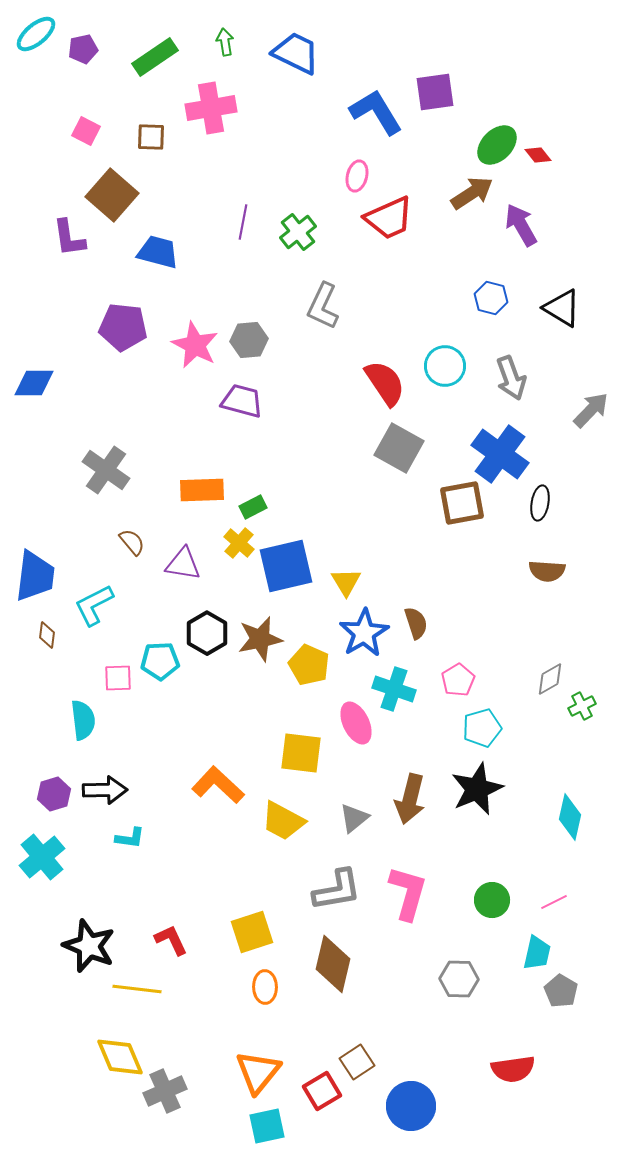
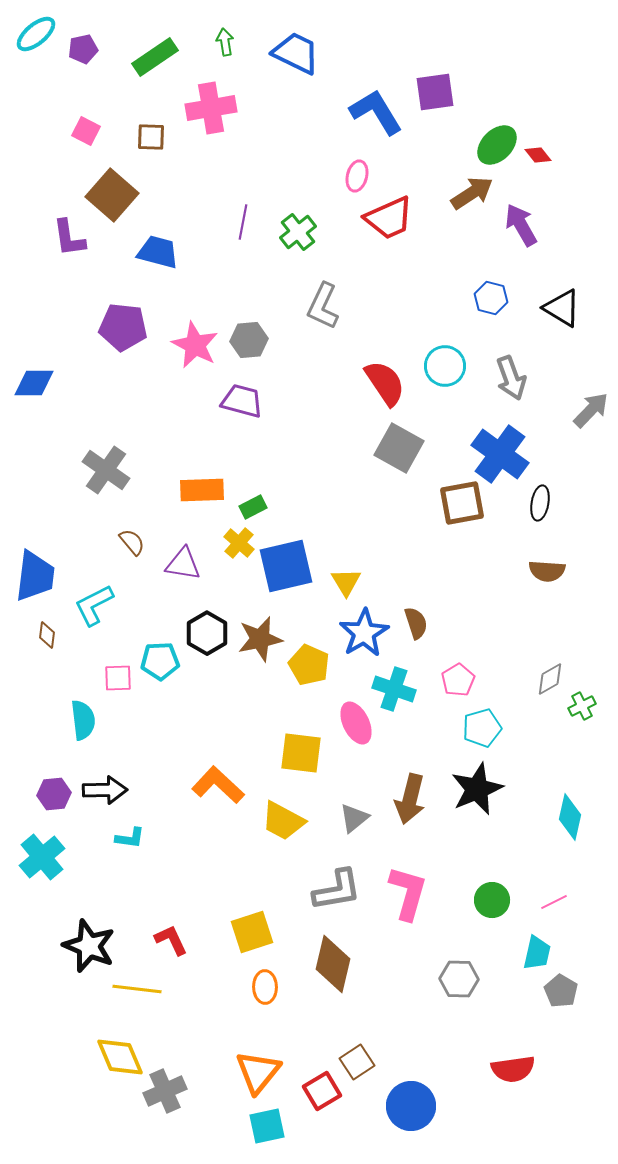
purple hexagon at (54, 794): rotated 12 degrees clockwise
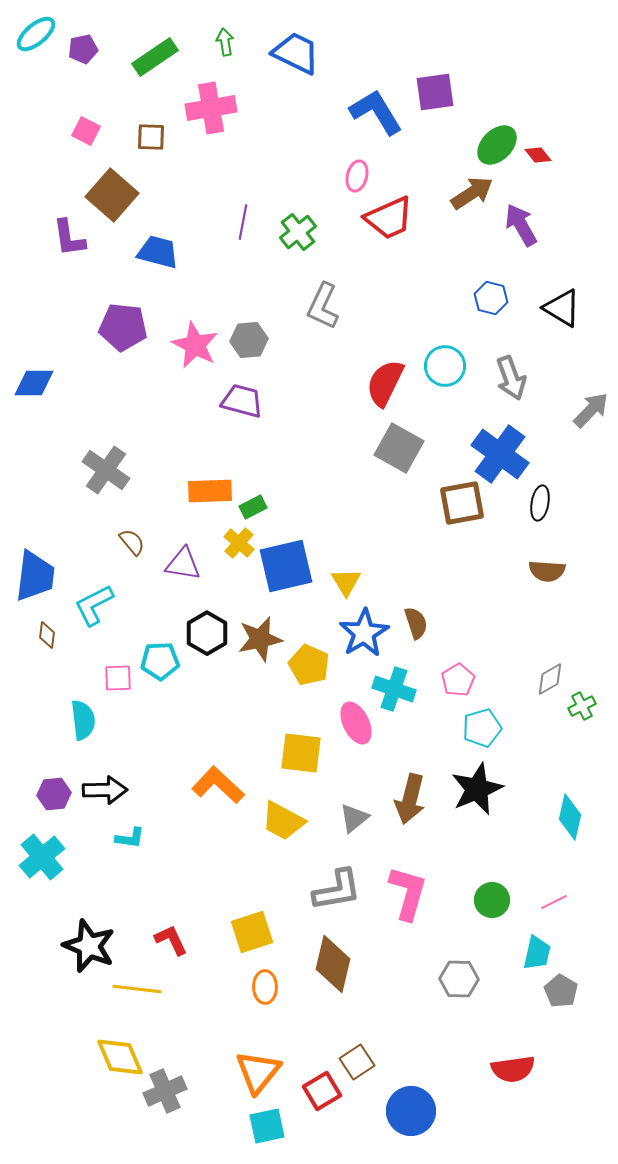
red semicircle at (385, 383): rotated 120 degrees counterclockwise
orange rectangle at (202, 490): moved 8 px right, 1 px down
blue circle at (411, 1106): moved 5 px down
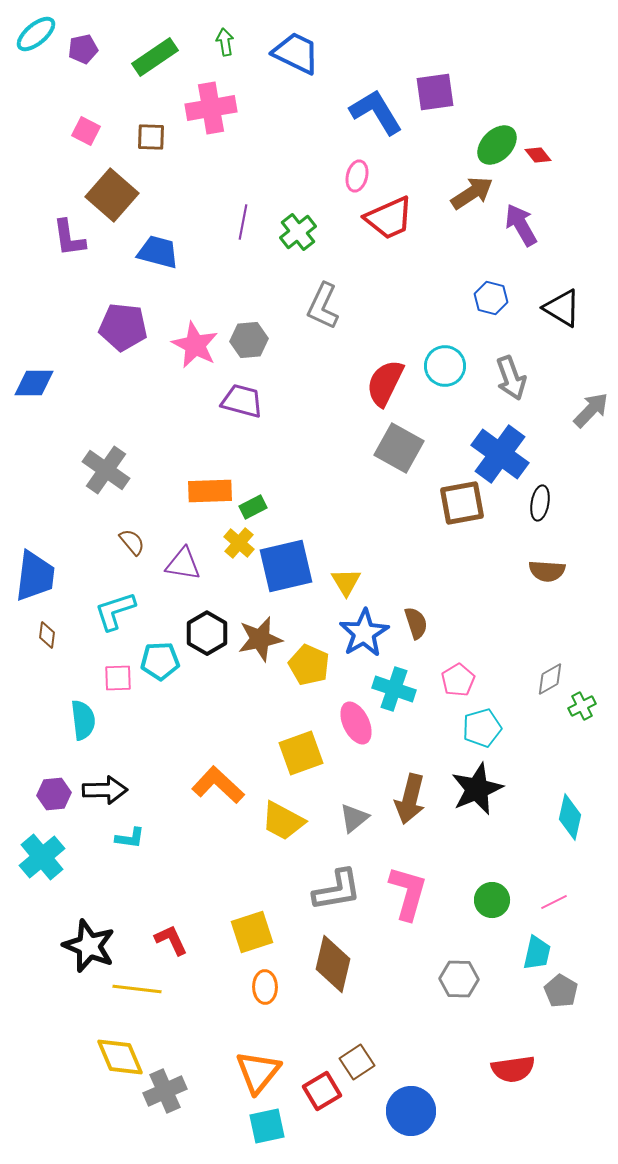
cyan L-shape at (94, 605): moved 21 px right, 6 px down; rotated 9 degrees clockwise
yellow square at (301, 753): rotated 27 degrees counterclockwise
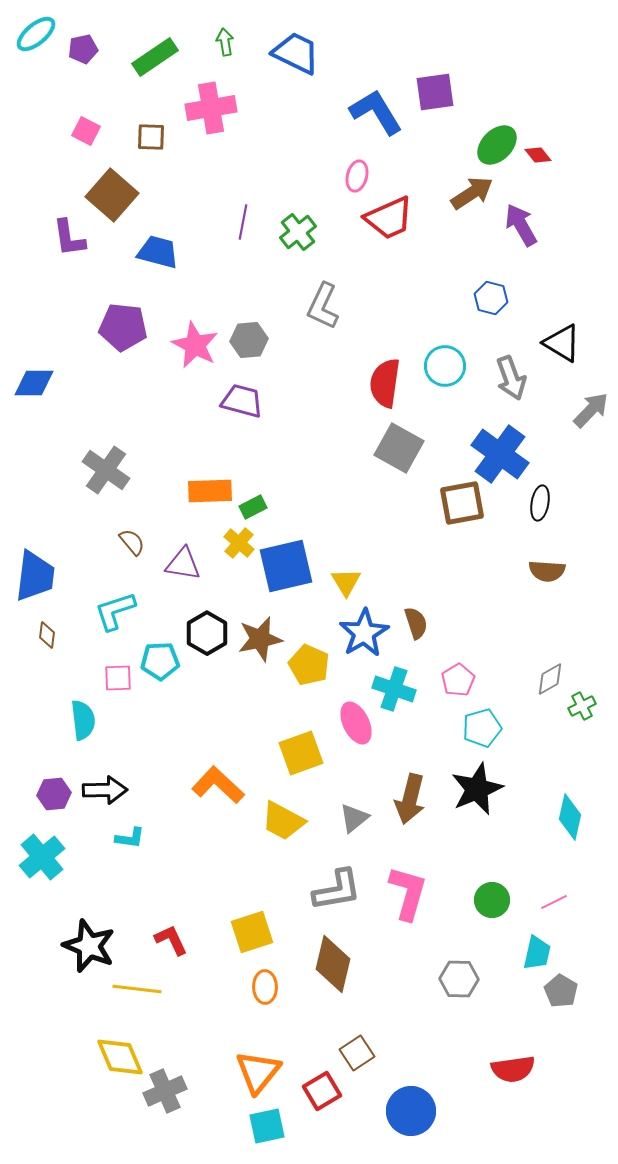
black triangle at (562, 308): moved 35 px down
red semicircle at (385, 383): rotated 18 degrees counterclockwise
brown square at (357, 1062): moved 9 px up
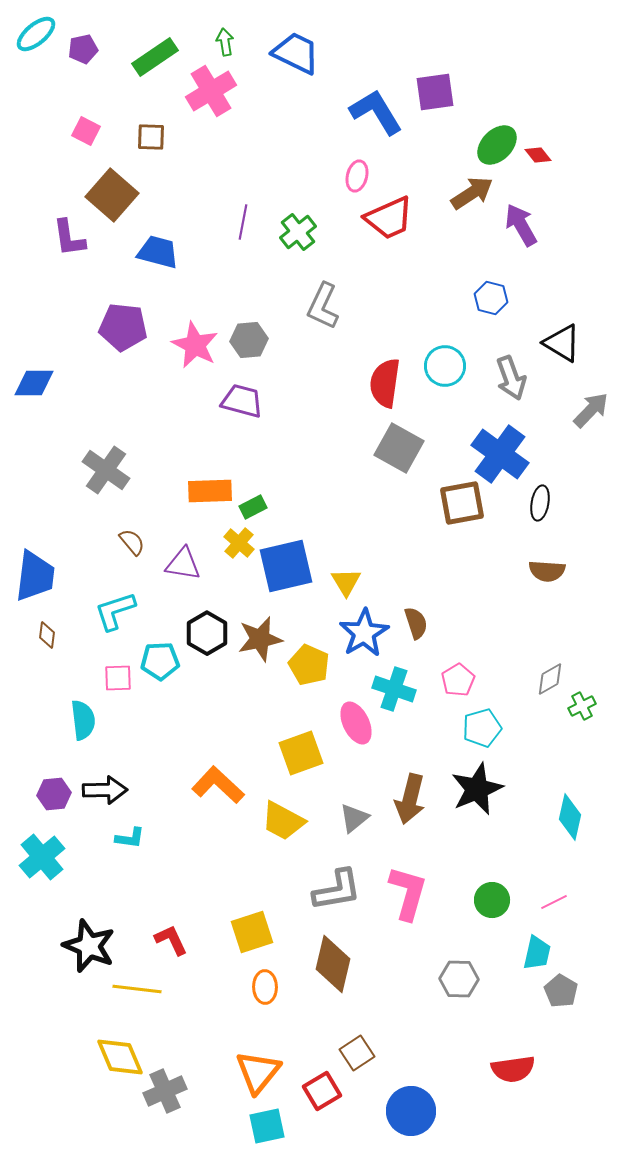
pink cross at (211, 108): moved 17 px up; rotated 21 degrees counterclockwise
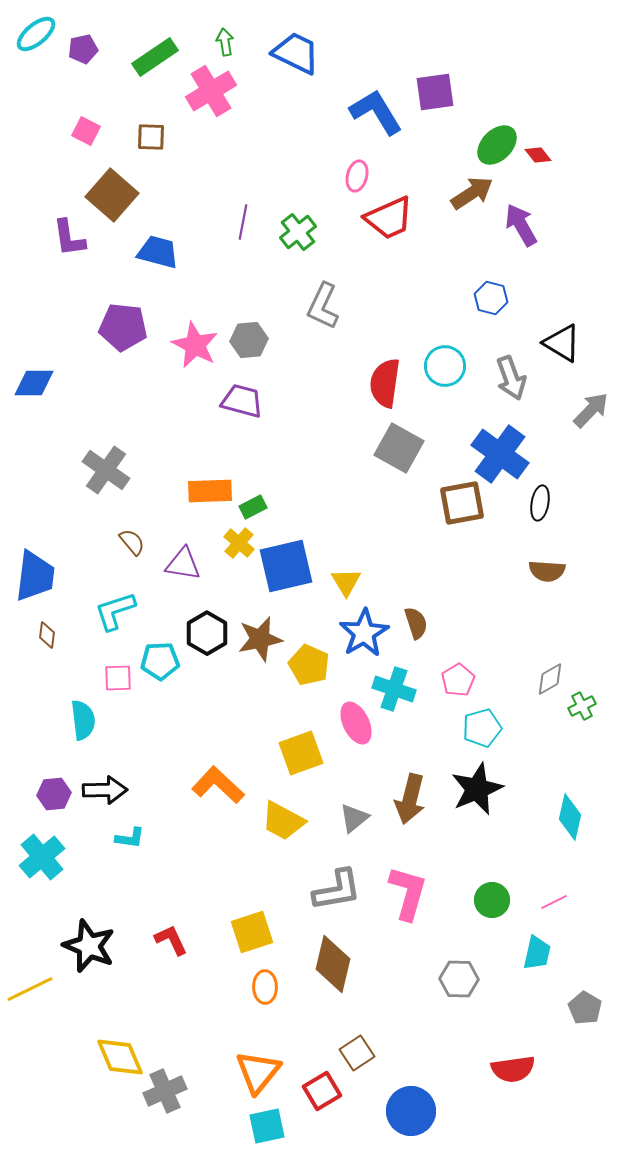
yellow line at (137, 989): moved 107 px left; rotated 33 degrees counterclockwise
gray pentagon at (561, 991): moved 24 px right, 17 px down
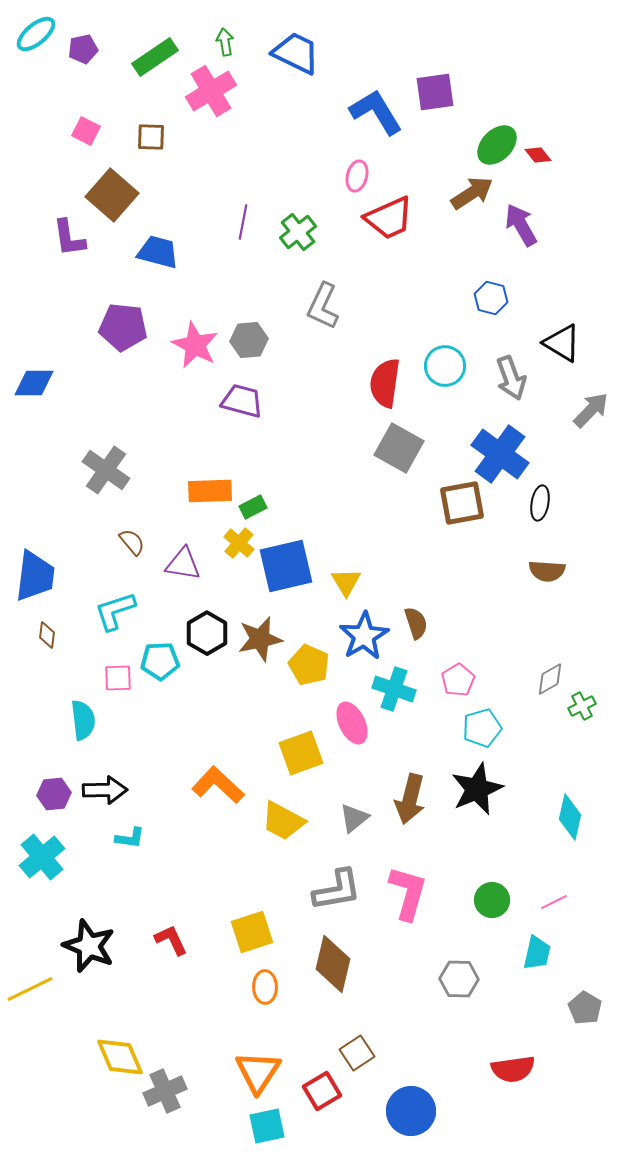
blue star at (364, 633): moved 3 px down
pink ellipse at (356, 723): moved 4 px left
orange triangle at (258, 1072): rotated 6 degrees counterclockwise
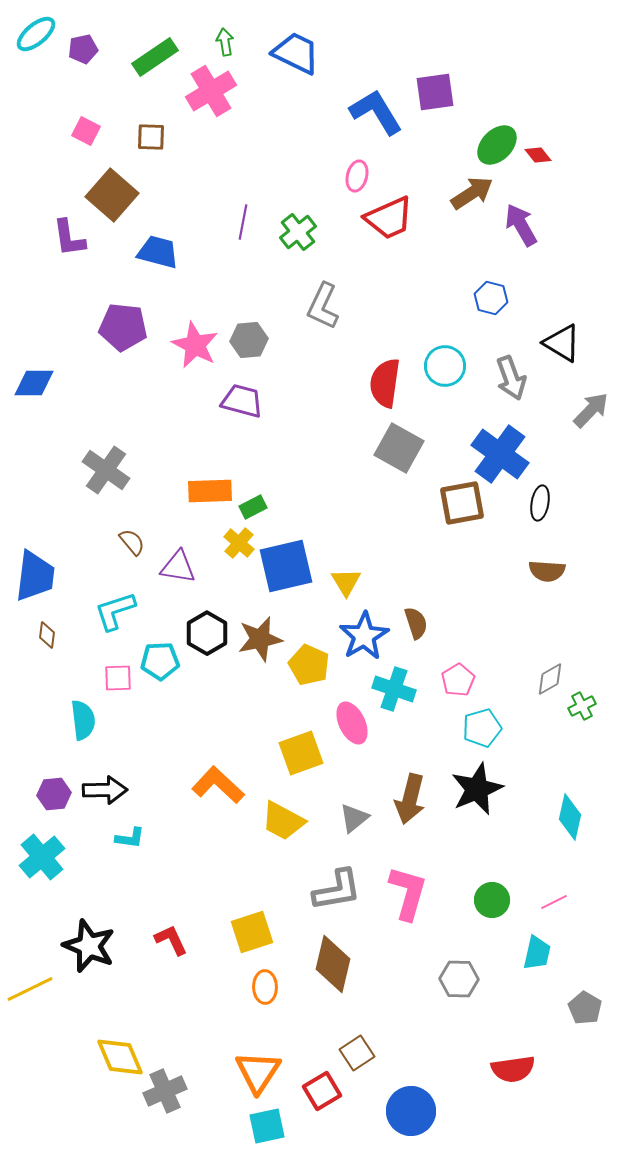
purple triangle at (183, 564): moved 5 px left, 3 px down
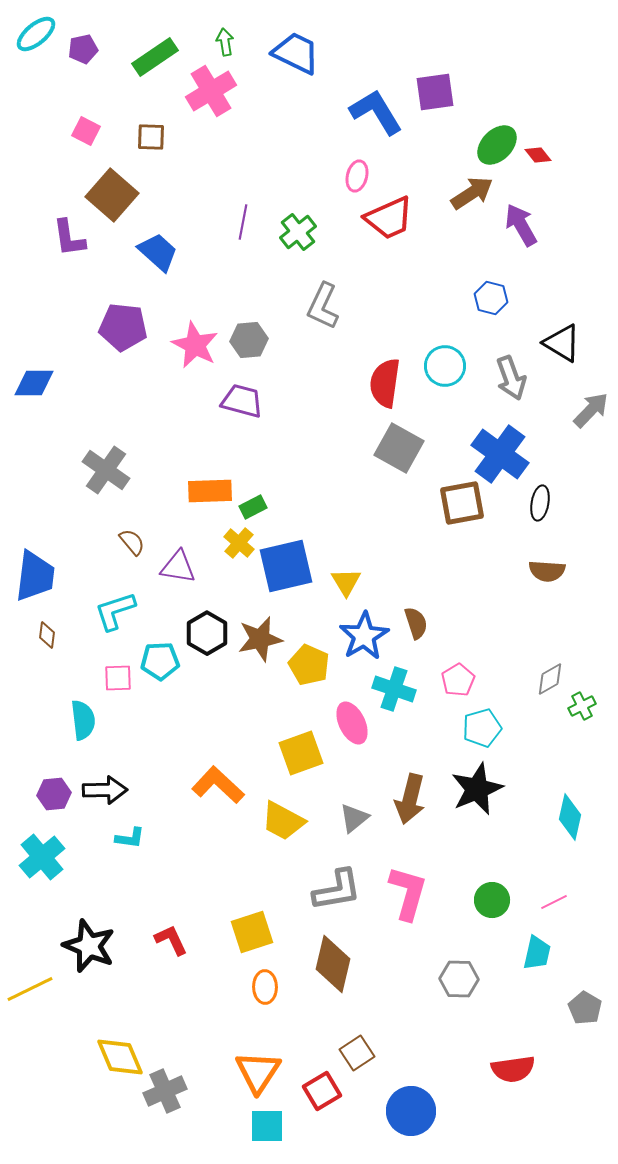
blue trapezoid at (158, 252): rotated 27 degrees clockwise
cyan square at (267, 1126): rotated 12 degrees clockwise
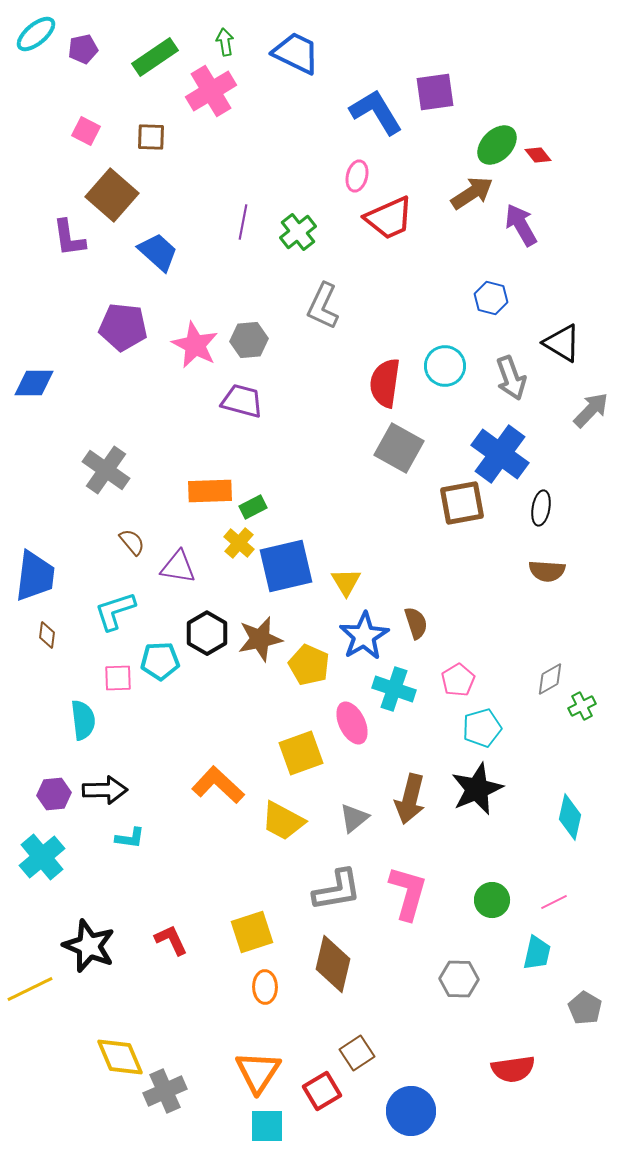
black ellipse at (540, 503): moved 1 px right, 5 px down
